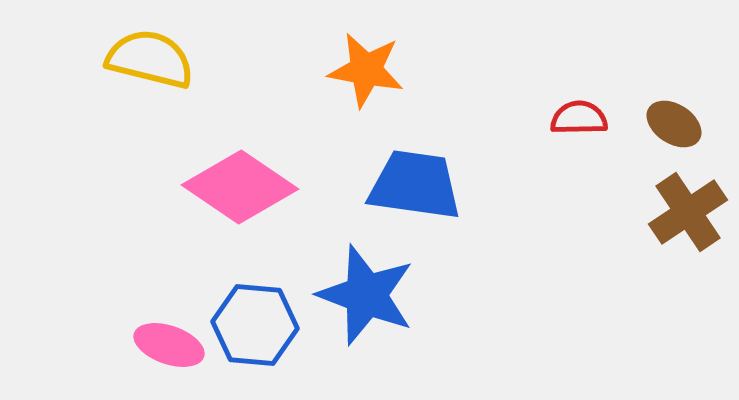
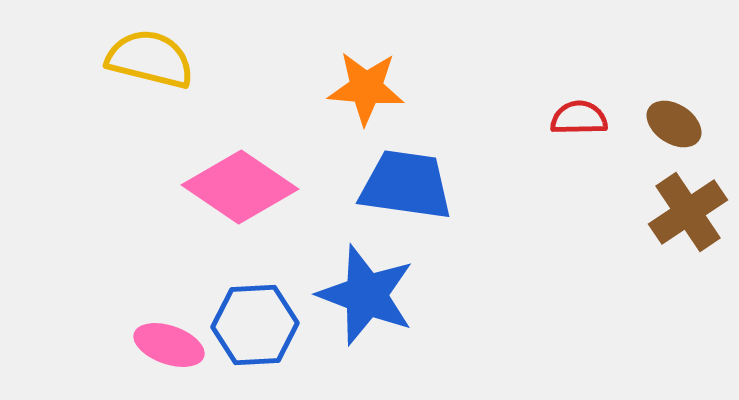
orange star: moved 18 px down; rotated 6 degrees counterclockwise
blue trapezoid: moved 9 px left
blue hexagon: rotated 8 degrees counterclockwise
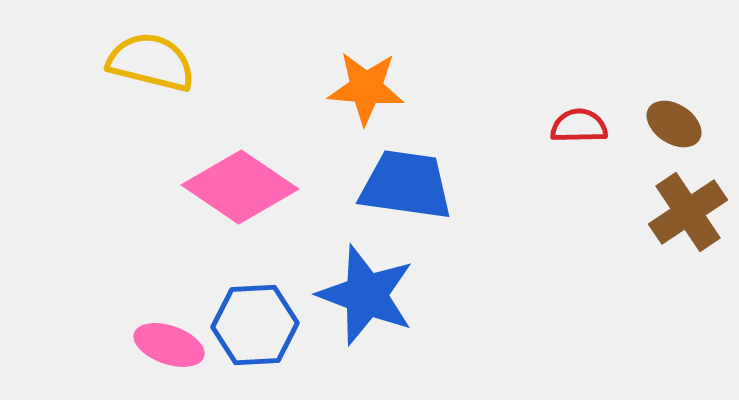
yellow semicircle: moved 1 px right, 3 px down
red semicircle: moved 8 px down
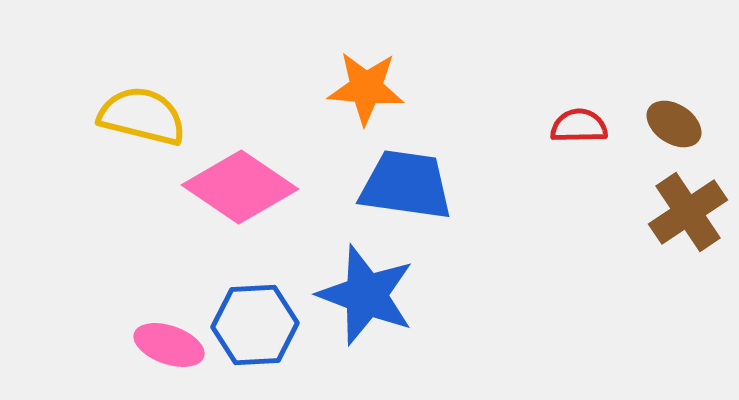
yellow semicircle: moved 9 px left, 54 px down
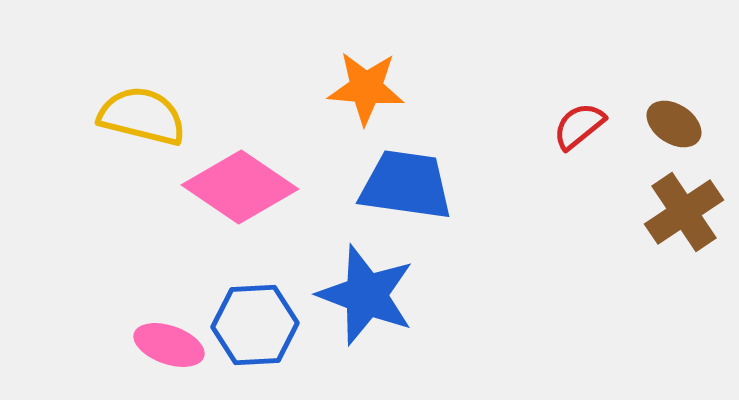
red semicircle: rotated 38 degrees counterclockwise
brown cross: moved 4 px left
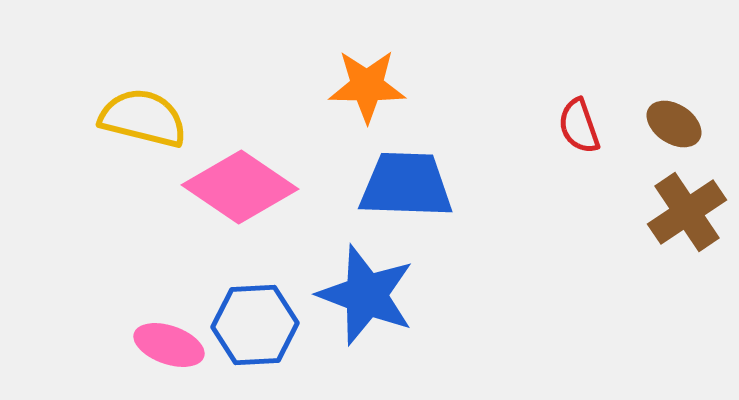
orange star: moved 1 px right, 2 px up; rotated 4 degrees counterclockwise
yellow semicircle: moved 1 px right, 2 px down
red semicircle: rotated 70 degrees counterclockwise
blue trapezoid: rotated 6 degrees counterclockwise
brown cross: moved 3 px right
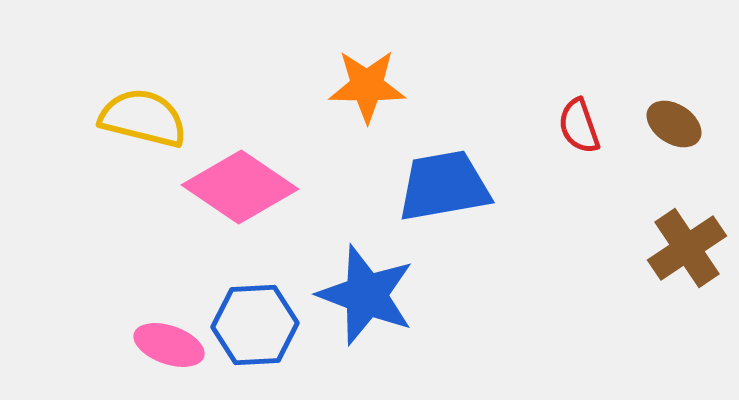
blue trapezoid: moved 38 px right, 1 px down; rotated 12 degrees counterclockwise
brown cross: moved 36 px down
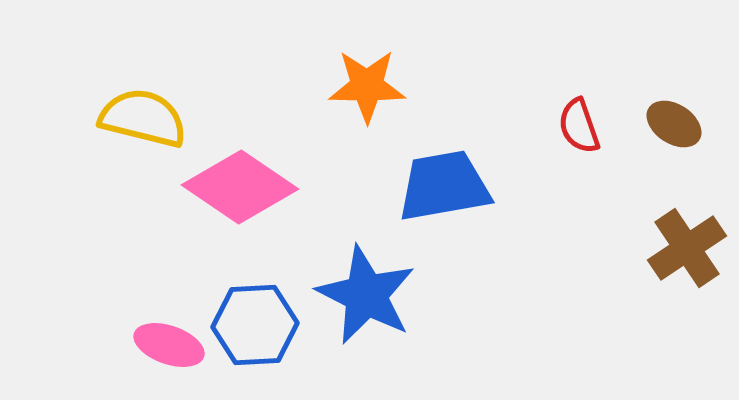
blue star: rotated 6 degrees clockwise
